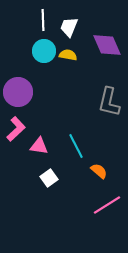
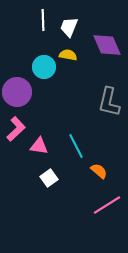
cyan circle: moved 16 px down
purple circle: moved 1 px left
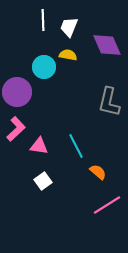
orange semicircle: moved 1 px left, 1 px down
white square: moved 6 px left, 3 px down
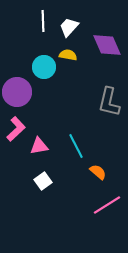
white line: moved 1 px down
white trapezoid: rotated 20 degrees clockwise
pink triangle: rotated 18 degrees counterclockwise
